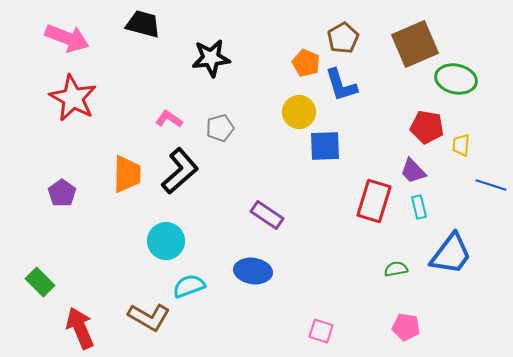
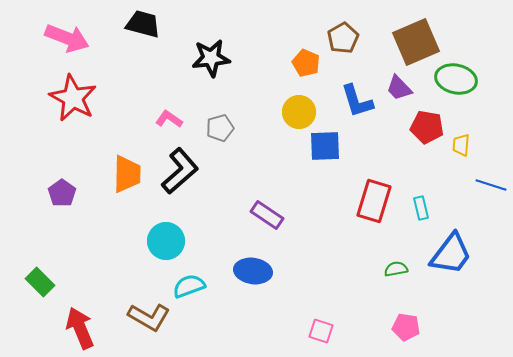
brown square: moved 1 px right, 2 px up
blue L-shape: moved 16 px right, 16 px down
purple trapezoid: moved 14 px left, 83 px up
cyan rectangle: moved 2 px right, 1 px down
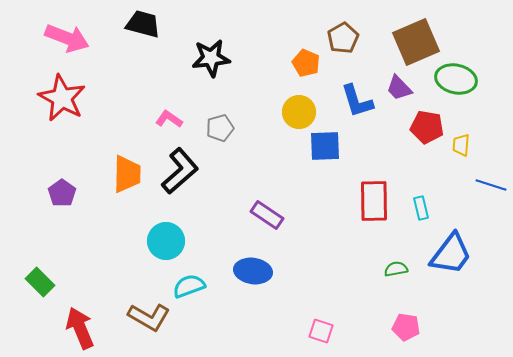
red star: moved 11 px left
red rectangle: rotated 18 degrees counterclockwise
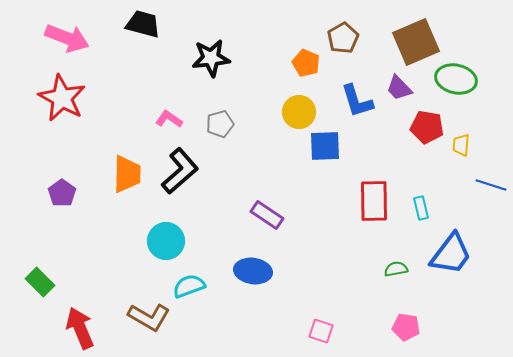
gray pentagon: moved 4 px up
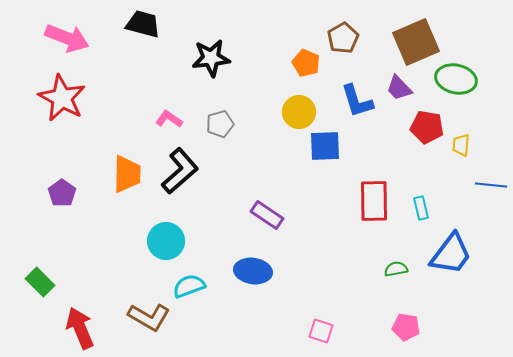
blue line: rotated 12 degrees counterclockwise
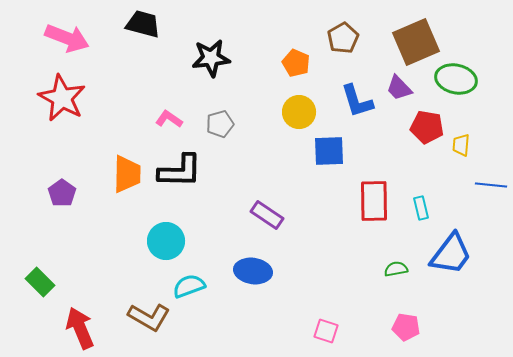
orange pentagon: moved 10 px left
blue square: moved 4 px right, 5 px down
black L-shape: rotated 42 degrees clockwise
pink square: moved 5 px right
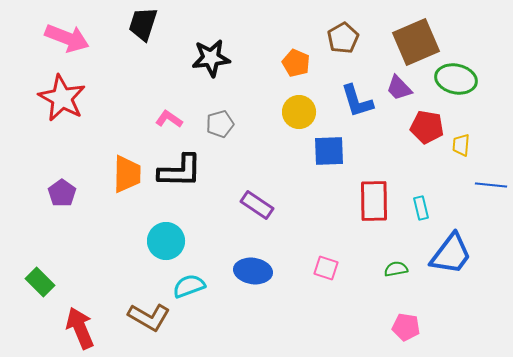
black trapezoid: rotated 87 degrees counterclockwise
purple rectangle: moved 10 px left, 10 px up
pink square: moved 63 px up
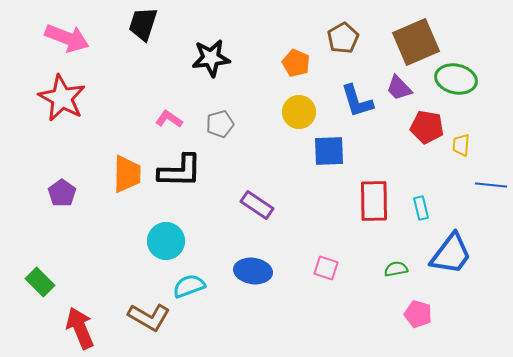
pink pentagon: moved 12 px right, 13 px up; rotated 8 degrees clockwise
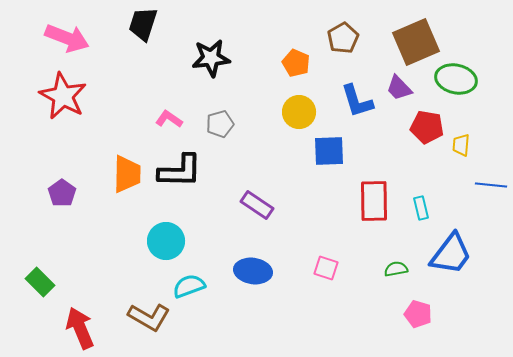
red star: moved 1 px right, 2 px up
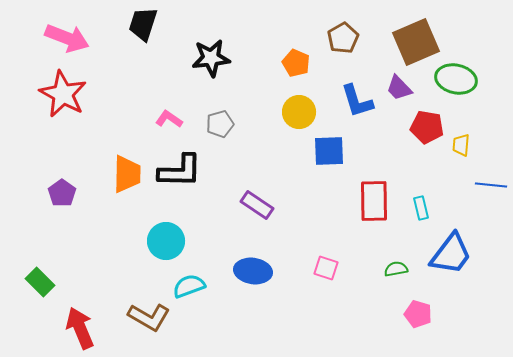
red star: moved 2 px up
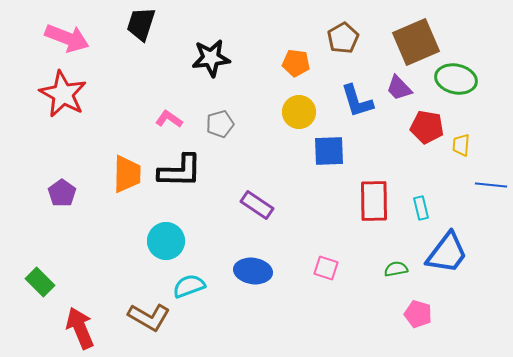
black trapezoid: moved 2 px left
orange pentagon: rotated 16 degrees counterclockwise
blue trapezoid: moved 4 px left, 1 px up
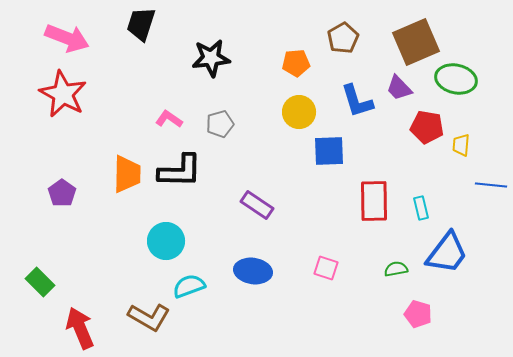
orange pentagon: rotated 12 degrees counterclockwise
